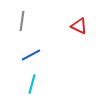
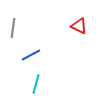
gray line: moved 9 px left, 7 px down
cyan line: moved 4 px right
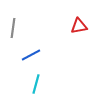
red triangle: rotated 36 degrees counterclockwise
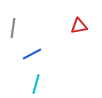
blue line: moved 1 px right, 1 px up
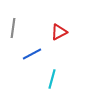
red triangle: moved 20 px left, 6 px down; rotated 18 degrees counterclockwise
cyan line: moved 16 px right, 5 px up
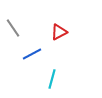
gray line: rotated 42 degrees counterclockwise
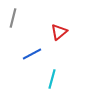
gray line: moved 10 px up; rotated 48 degrees clockwise
red triangle: rotated 12 degrees counterclockwise
